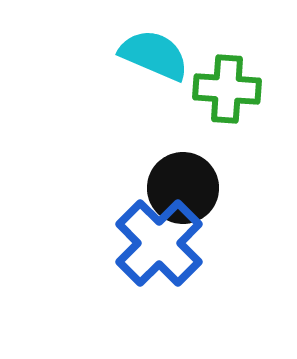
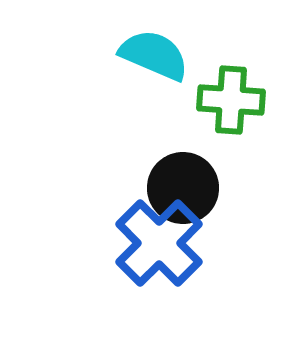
green cross: moved 4 px right, 11 px down
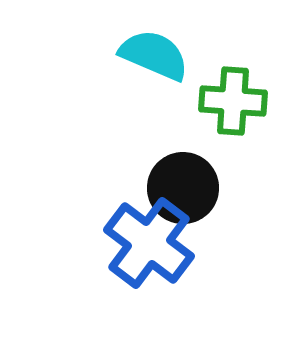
green cross: moved 2 px right, 1 px down
blue cross: moved 10 px left; rotated 8 degrees counterclockwise
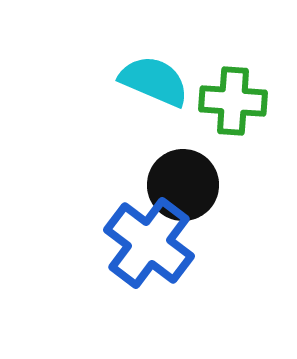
cyan semicircle: moved 26 px down
black circle: moved 3 px up
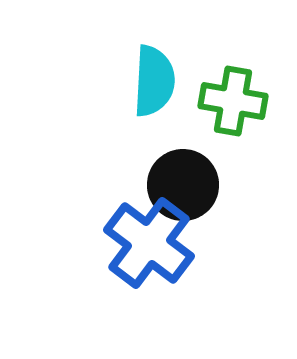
cyan semicircle: rotated 70 degrees clockwise
green cross: rotated 6 degrees clockwise
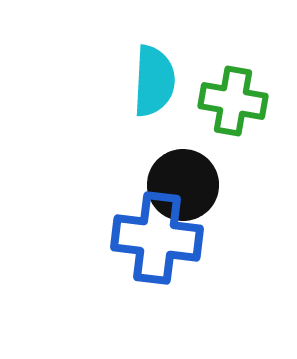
blue cross: moved 8 px right, 5 px up; rotated 30 degrees counterclockwise
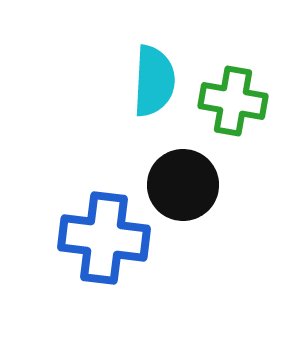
blue cross: moved 53 px left
